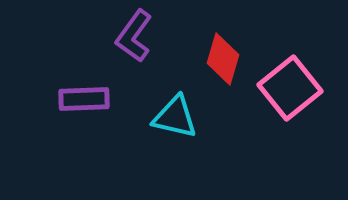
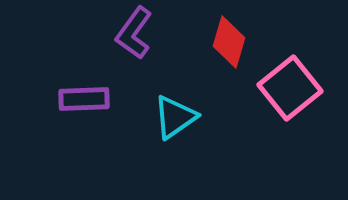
purple L-shape: moved 3 px up
red diamond: moved 6 px right, 17 px up
cyan triangle: rotated 48 degrees counterclockwise
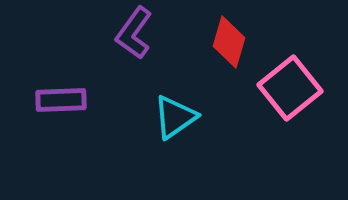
purple rectangle: moved 23 px left, 1 px down
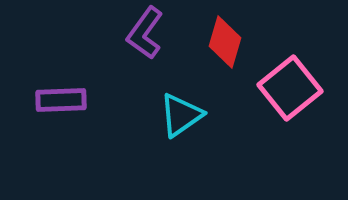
purple L-shape: moved 11 px right
red diamond: moved 4 px left
cyan triangle: moved 6 px right, 2 px up
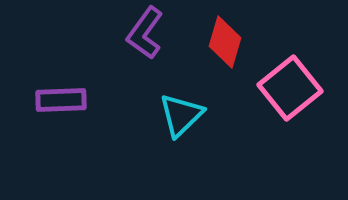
cyan triangle: rotated 9 degrees counterclockwise
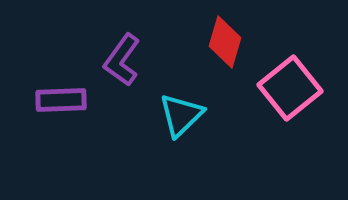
purple L-shape: moved 23 px left, 27 px down
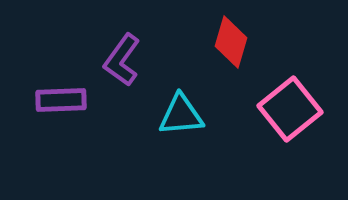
red diamond: moved 6 px right
pink square: moved 21 px down
cyan triangle: rotated 39 degrees clockwise
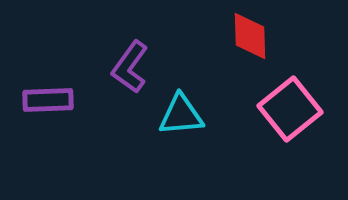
red diamond: moved 19 px right, 6 px up; rotated 18 degrees counterclockwise
purple L-shape: moved 8 px right, 7 px down
purple rectangle: moved 13 px left
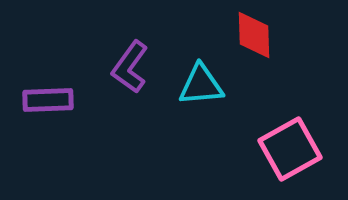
red diamond: moved 4 px right, 1 px up
pink square: moved 40 px down; rotated 10 degrees clockwise
cyan triangle: moved 20 px right, 30 px up
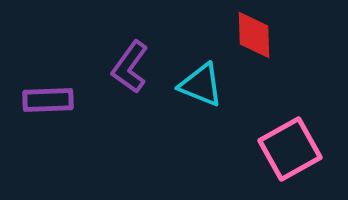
cyan triangle: rotated 27 degrees clockwise
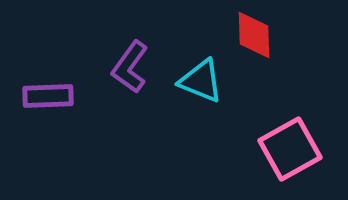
cyan triangle: moved 4 px up
purple rectangle: moved 4 px up
